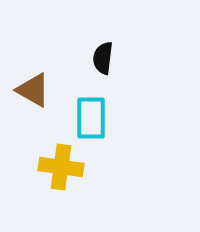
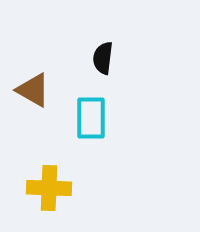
yellow cross: moved 12 px left, 21 px down; rotated 6 degrees counterclockwise
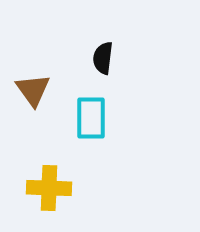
brown triangle: rotated 24 degrees clockwise
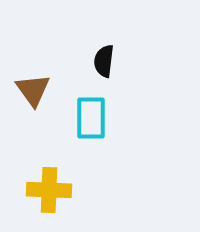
black semicircle: moved 1 px right, 3 px down
yellow cross: moved 2 px down
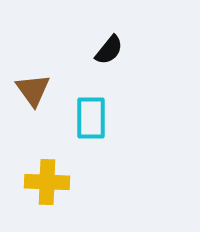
black semicircle: moved 5 px right, 11 px up; rotated 148 degrees counterclockwise
yellow cross: moved 2 px left, 8 px up
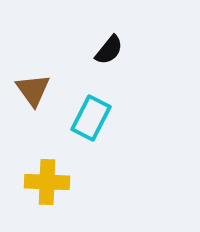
cyan rectangle: rotated 27 degrees clockwise
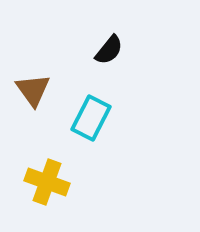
yellow cross: rotated 18 degrees clockwise
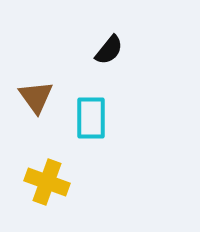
brown triangle: moved 3 px right, 7 px down
cyan rectangle: rotated 27 degrees counterclockwise
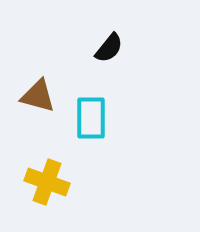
black semicircle: moved 2 px up
brown triangle: moved 2 px right, 1 px up; rotated 39 degrees counterclockwise
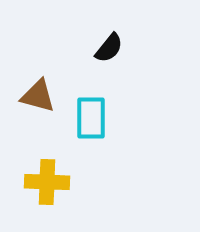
yellow cross: rotated 18 degrees counterclockwise
